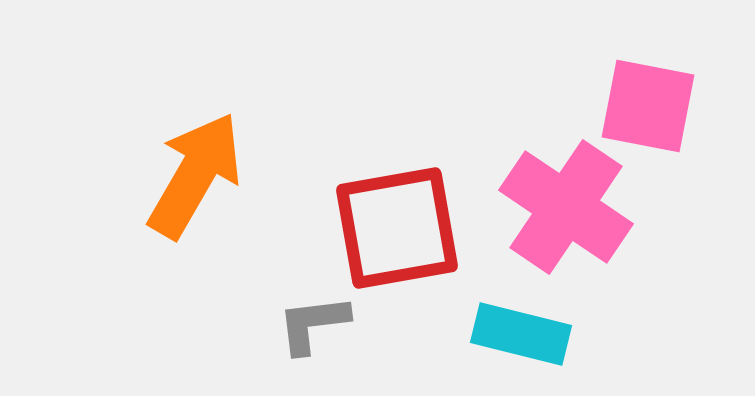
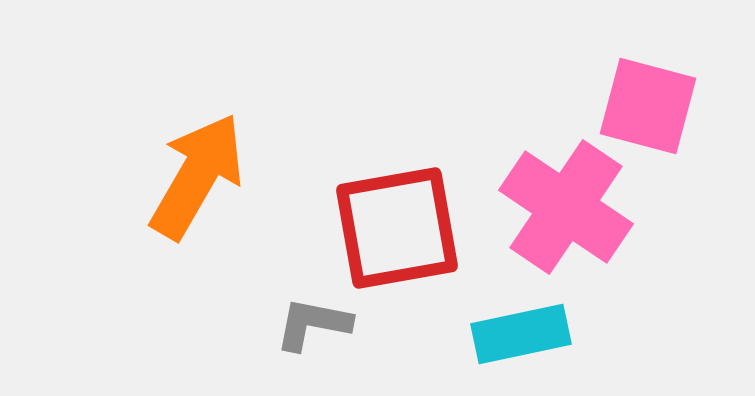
pink square: rotated 4 degrees clockwise
orange arrow: moved 2 px right, 1 px down
gray L-shape: rotated 18 degrees clockwise
cyan rectangle: rotated 26 degrees counterclockwise
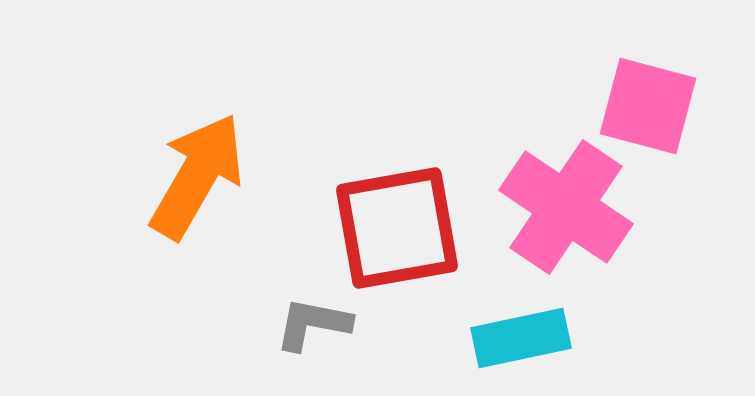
cyan rectangle: moved 4 px down
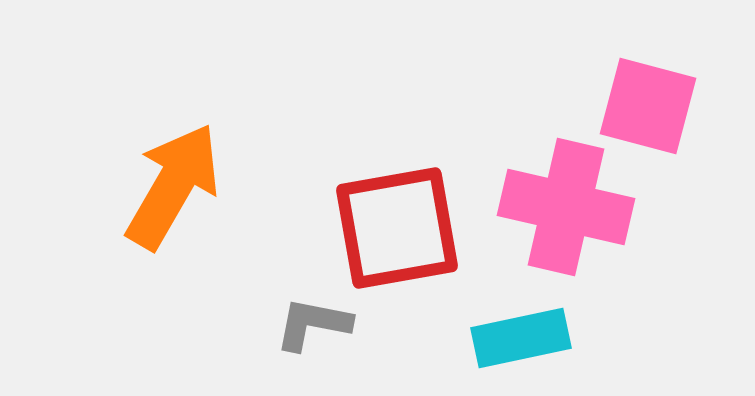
orange arrow: moved 24 px left, 10 px down
pink cross: rotated 21 degrees counterclockwise
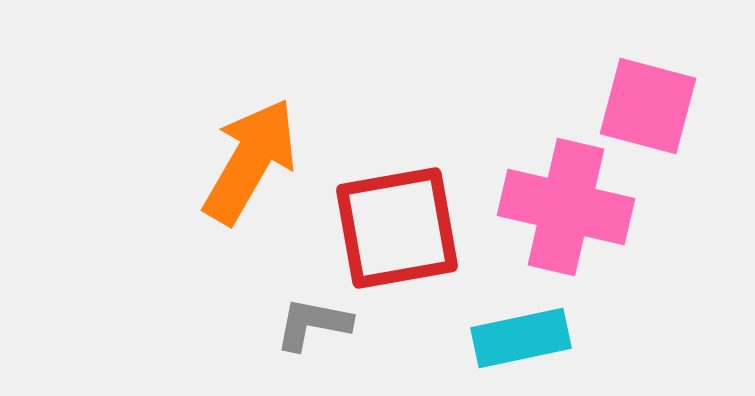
orange arrow: moved 77 px right, 25 px up
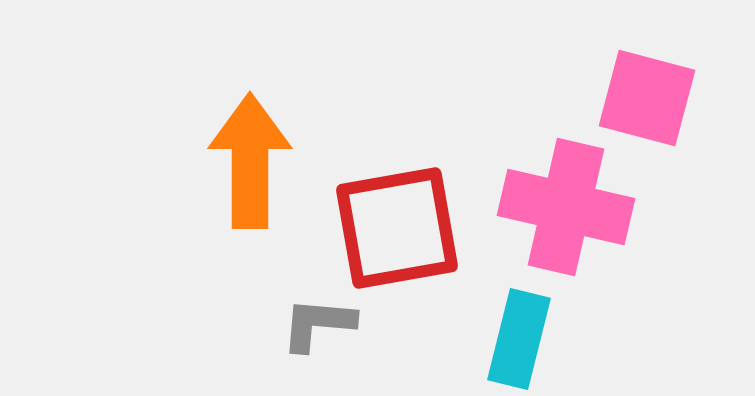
pink square: moved 1 px left, 8 px up
orange arrow: rotated 30 degrees counterclockwise
gray L-shape: moved 5 px right; rotated 6 degrees counterclockwise
cyan rectangle: moved 2 px left, 1 px down; rotated 64 degrees counterclockwise
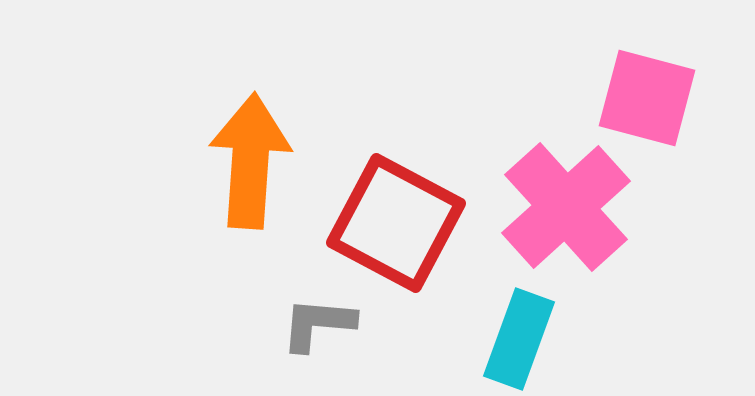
orange arrow: rotated 4 degrees clockwise
pink cross: rotated 35 degrees clockwise
red square: moved 1 px left, 5 px up; rotated 38 degrees clockwise
cyan rectangle: rotated 6 degrees clockwise
